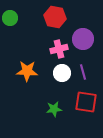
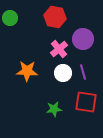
pink cross: rotated 24 degrees counterclockwise
white circle: moved 1 px right
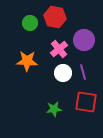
green circle: moved 20 px right, 5 px down
purple circle: moved 1 px right, 1 px down
orange star: moved 10 px up
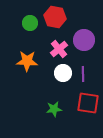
purple line: moved 2 px down; rotated 14 degrees clockwise
red square: moved 2 px right, 1 px down
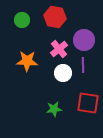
green circle: moved 8 px left, 3 px up
purple line: moved 9 px up
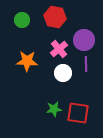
purple line: moved 3 px right, 1 px up
red square: moved 10 px left, 10 px down
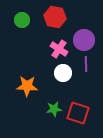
pink cross: rotated 18 degrees counterclockwise
orange star: moved 25 px down
red square: rotated 10 degrees clockwise
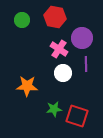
purple circle: moved 2 px left, 2 px up
red square: moved 1 px left, 3 px down
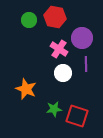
green circle: moved 7 px right
orange star: moved 1 px left, 3 px down; rotated 20 degrees clockwise
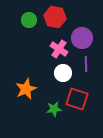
orange star: rotated 25 degrees clockwise
red square: moved 17 px up
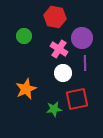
green circle: moved 5 px left, 16 px down
purple line: moved 1 px left, 1 px up
red square: rotated 30 degrees counterclockwise
